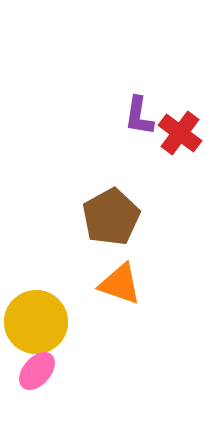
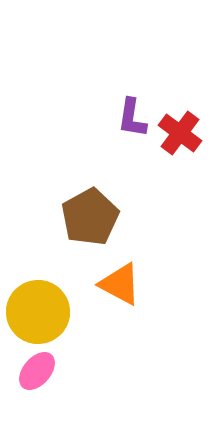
purple L-shape: moved 7 px left, 2 px down
brown pentagon: moved 21 px left
orange triangle: rotated 9 degrees clockwise
yellow circle: moved 2 px right, 10 px up
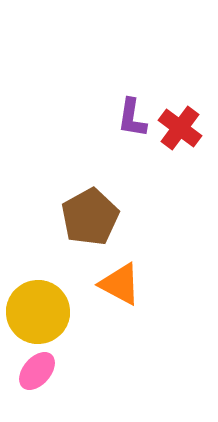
red cross: moved 5 px up
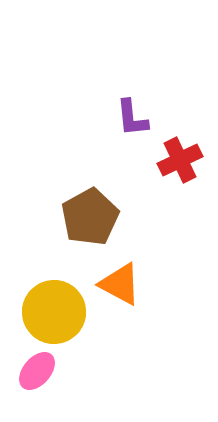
purple L-shape: rotated 15 degrees counterclockwise
red cross: moved 32 px down; rotated 27 degrees clockwise
yellow circle: moved 16 px right
